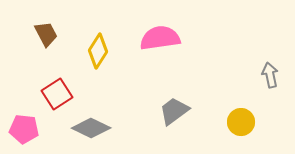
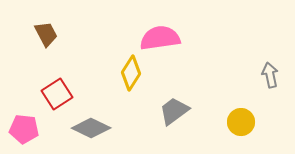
yellow diamond: moved 33 px right, 22 px down
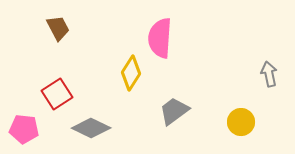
brown trapezoid: moved 12 px right, 6 px up
pink semicircle: rotated 78 degrees counterclockwise
gray arrow: moved 1 px left, 1 px up
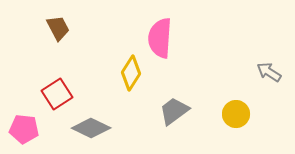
gray arrow: moved 2 px up; rotated 45 degrees counterclockwise
yellow circle: moved 5 px left, 8 px up
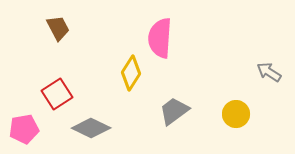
pink pentagon: rotated 16 degrees counterclockwise
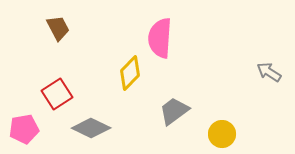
yellow diamond: moved 1 px left; rotated 12 degrees clockwise
yellow circle: moved 14 px left, 20 px down
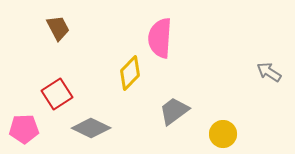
pink pentagon: rotated 8 degrees clockwise
yellow circle: moved 1 px right
